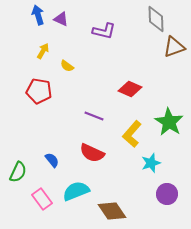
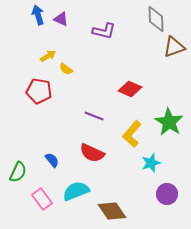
yellow arrow: moved 5 px right, 5 px down; rotated 28 degrees clockwise
yellow semicircle: moved 1 px left, 3 px down
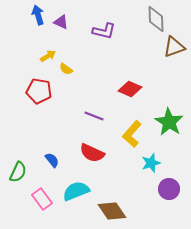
purple triangle: moved 3 px down
purple circle: moved 2 px right, 5 px up
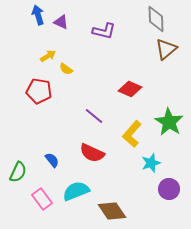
brown triangle: moved 8 px left, 2 px down; rotated 20 degrees counterclockwise
purple line: rotated 18 degrees clockwise
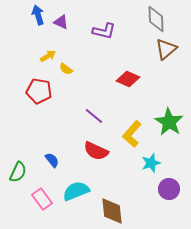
red diamond: moved 2 px left, 10 px up
red semicircle: moved 4 px right, 2 px up
brown diamond: rotated 28 degrees clockwise
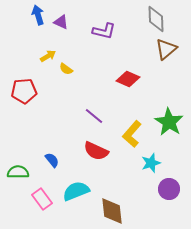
red pentagon: moved 15 px left; rotated 15 degrees counterclockwise
green semicircle: rotated 115 degrees counterclockwise
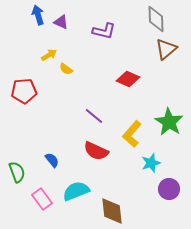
yellow arrow: moved 1 px right, 1 px up
green semicircle: moved 1 px left; rotated 70 degrees clockwise
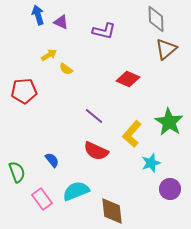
purple circle: moved 1 px right
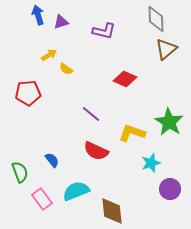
purple triangle: rotated 42 degrees counterclockwise
red diamond: moved 3 px left
red pentagon: moved 4 px right, 2 px down
purple line: moved 3 px left, 2 px up
yellow L-shape: moved 1 px up; rotated 68 degrees clockwise
green semicircle: moved 3 px right
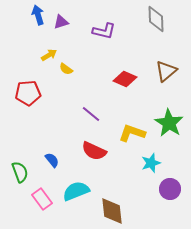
brown triangle: moved 22 px down
green star: moved 1 px down
red semicircle: moved 2 px left
